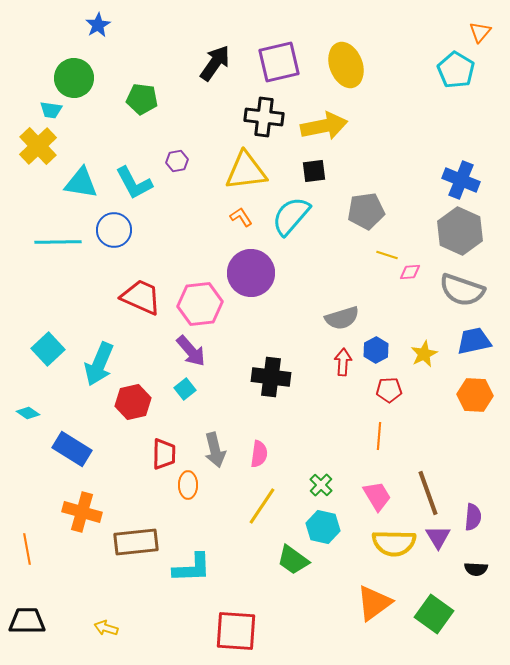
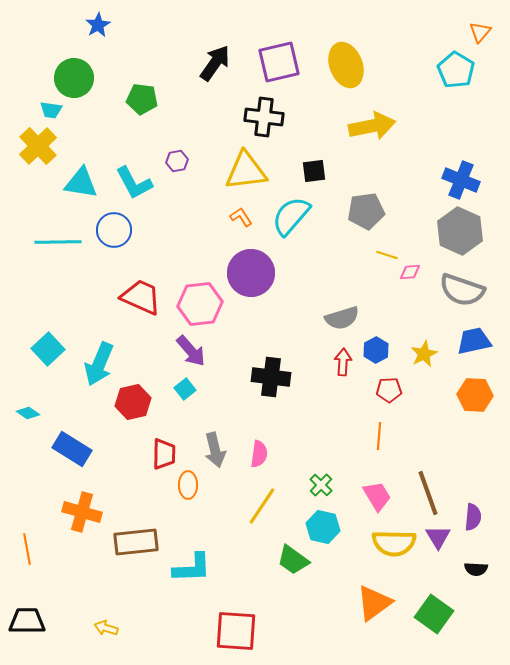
yellow arrow at (324, 126): moved 48 px right
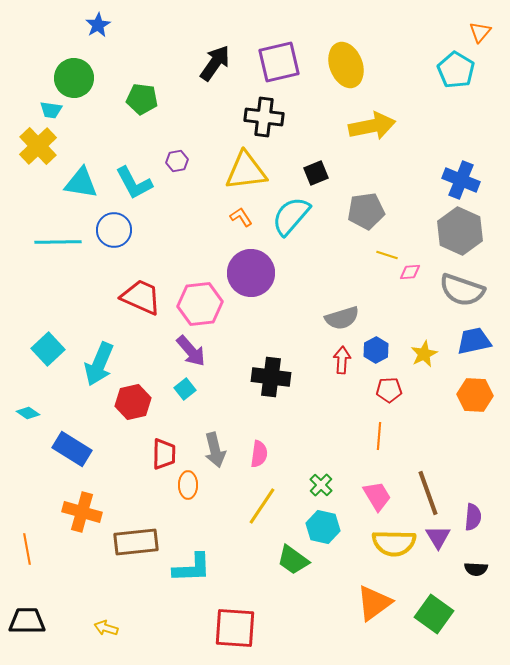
black square at (314, 171): moved 2 px right, 2 px down; rotated 15 degrees counterclockwise
red arrow at (343, 362): moved 1 px left, 2 px up
red square at (236, 631): moved 1 px left, 3 px up
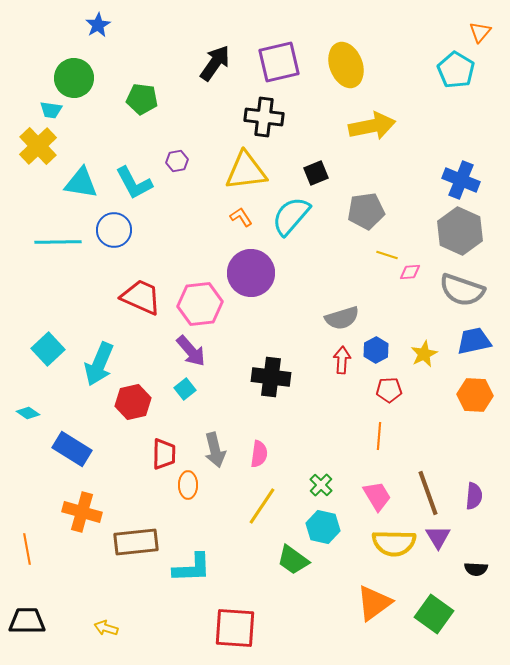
purple semicircle at (473, 517): moved 1 px right, 21 px up
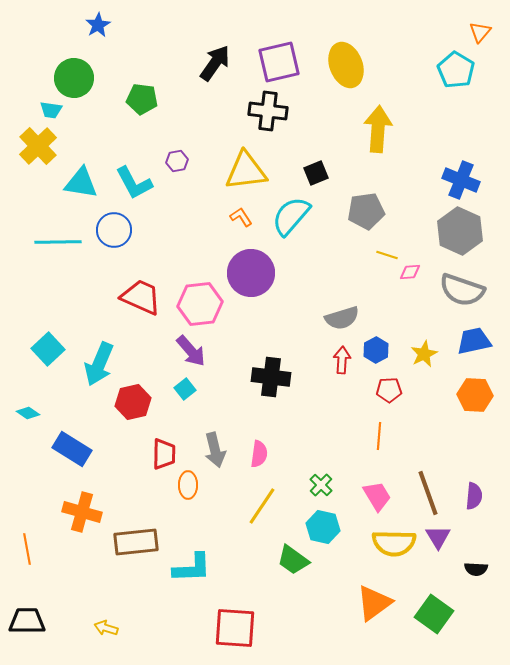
black cross at (264, 117): moved 4 px right, 6 px up
yellow arrow at (372, 126): moved 6 px right, 3 px down; rotated 75 degrees counterclockwise
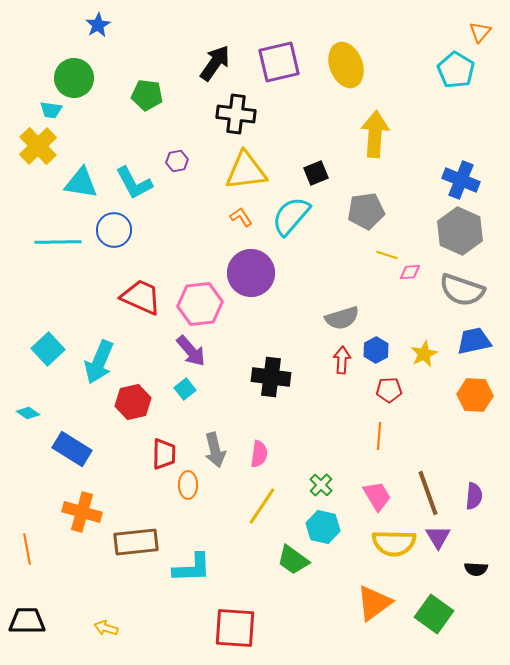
green pentagon at (142, 99): moved 5 px right, 4 px up
black cross at (268, 111): moved 32 px left, 3 px down
yellow arrow at (378, 129): moved 3 px left, 5 px down
cyan arrow at (99, 364): moved 2 px up
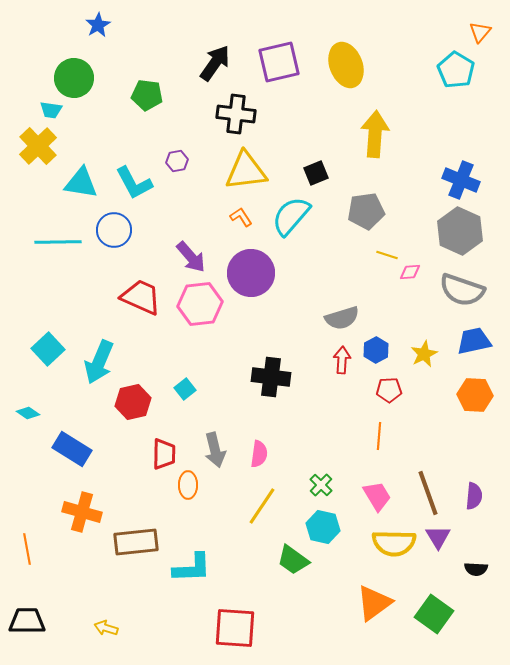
purple arrow at (191, 351): moved 94 px up
